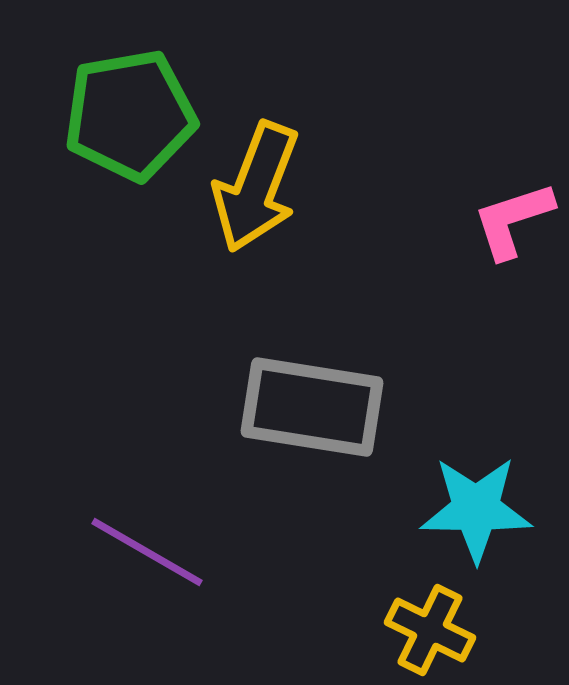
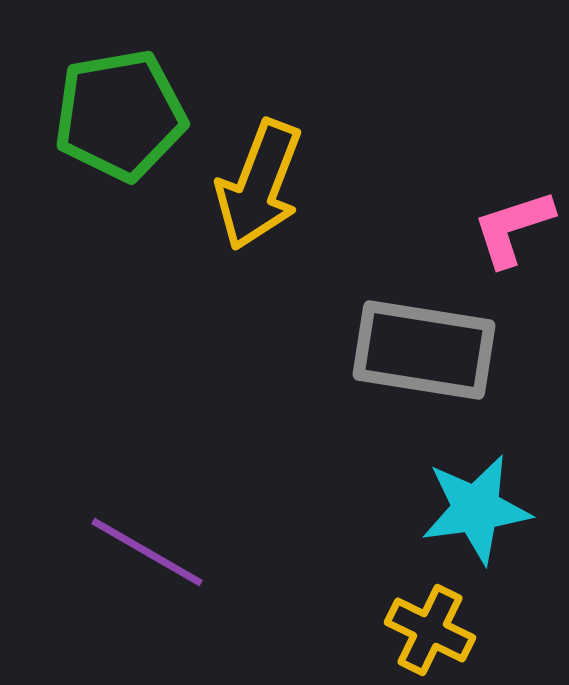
green pentagon: moved 10 px left
yellow arrow: moved 3 px right, 2 px up
pink L-shape: moved 8 px down
gray rectangle: moved 112 px right, 57 px up
cyan star: rotated 9 degrees counterclockwise
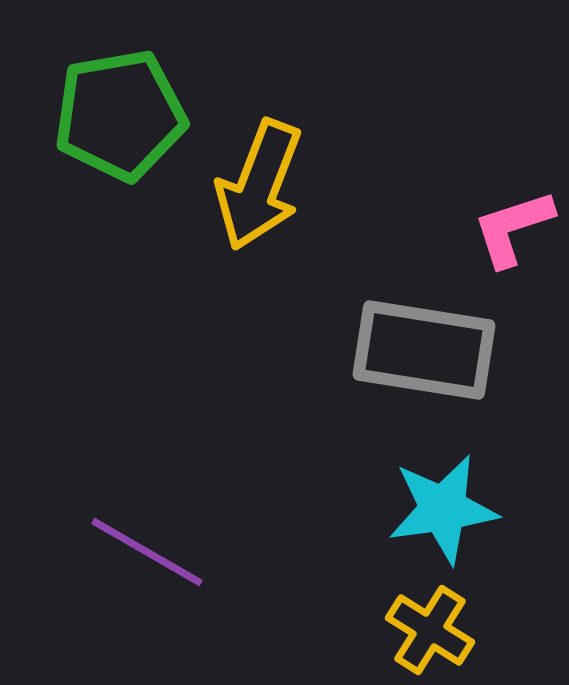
cyan star: moved 33 px left
yellow cross: rotated 6 degrees clockwise
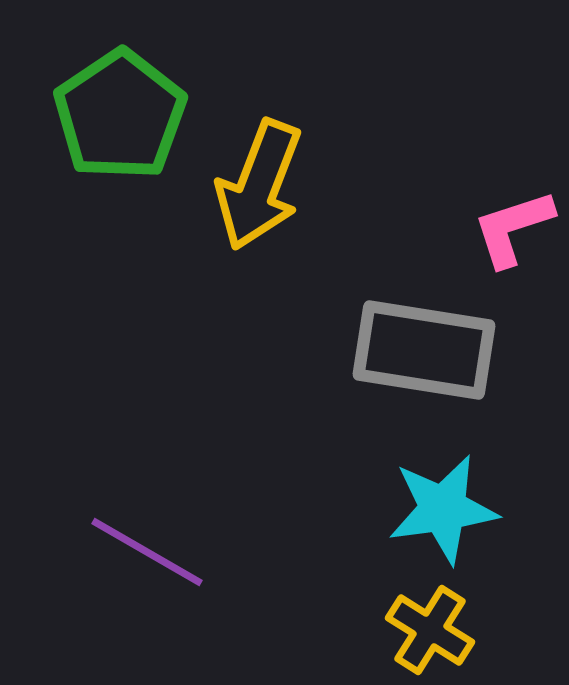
green pentagon: rotated 24 degrees counterclockwise
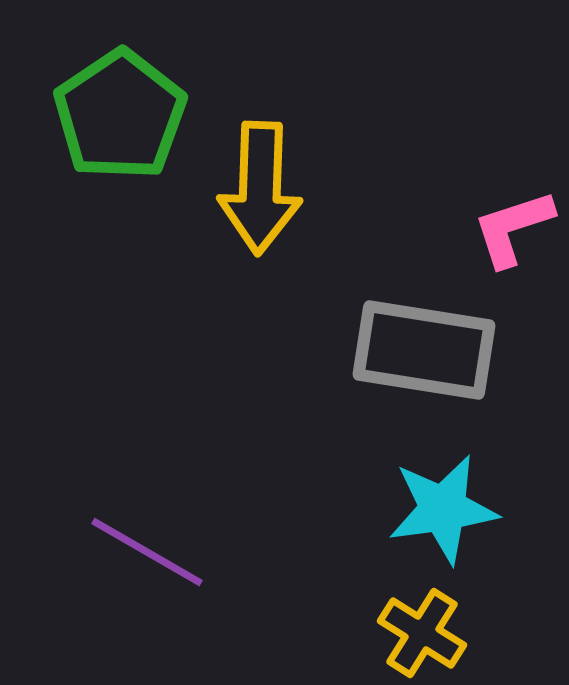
yellow arrow: moved 1 px right, 3 px down; rotated 19 degrees counterclockwise
yellow cross: moved 8 px left, 3 px down
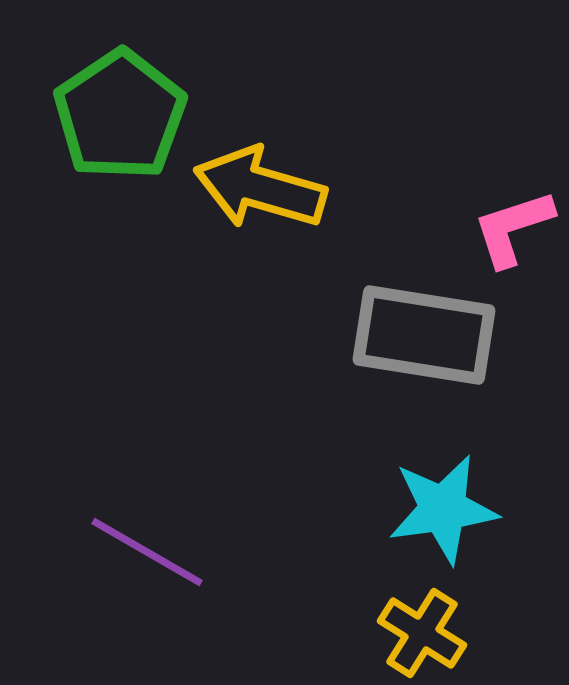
yellow arrow: rotated 104 degrees clockwise
gray rectangle: moved 15 px up
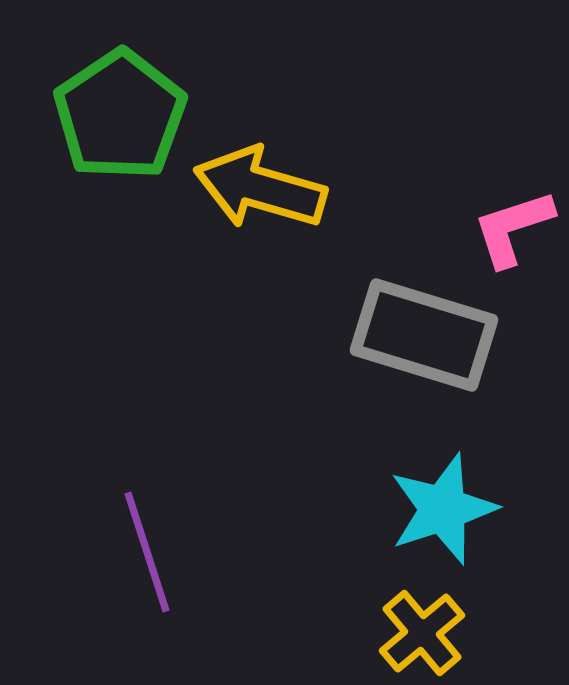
gray rectangle: rotated 8 degrees clockwise
cyan star: rotated 10 degrees counterclockwise
purple line: rotated 42 degrees clockwise
yellow cross: rotated 18 degrees clockwise
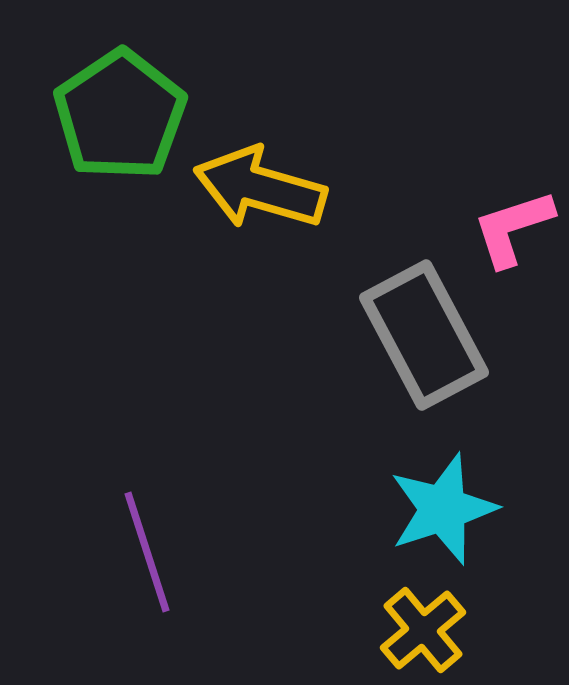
gray rectangle: rotated 45 degrees clockwise
yellow cross: moved 1 px right, 3 px up
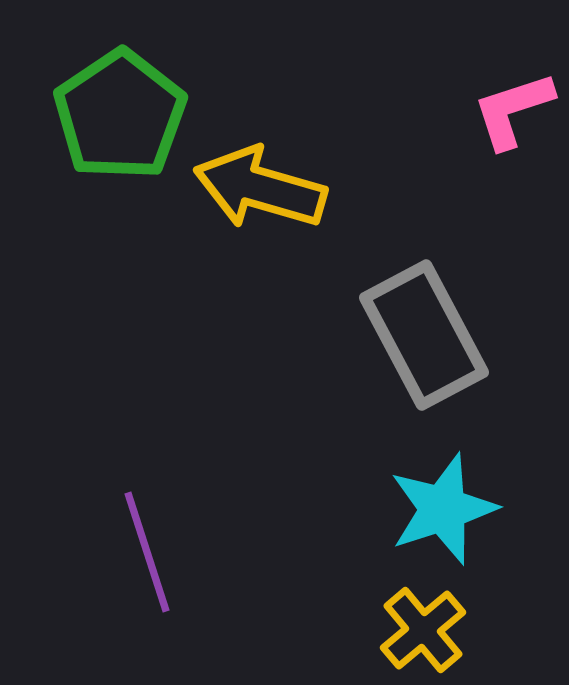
pink L-shape: moved 118 px up
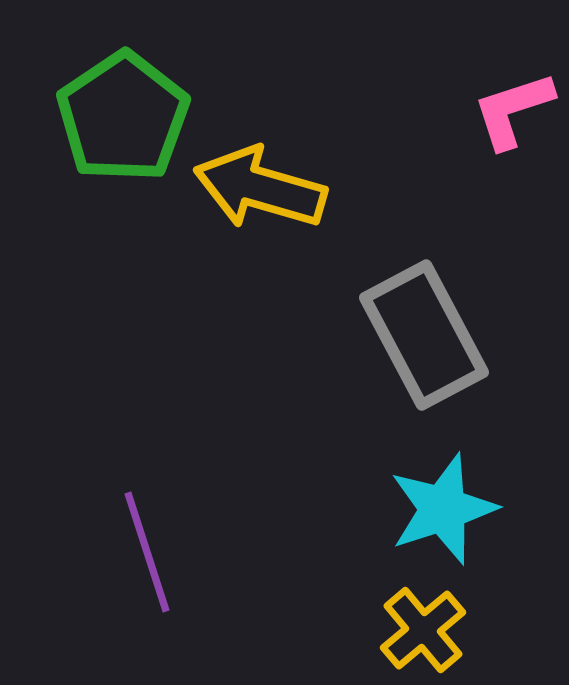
green pentagon: moved 3 px right, 2 px down
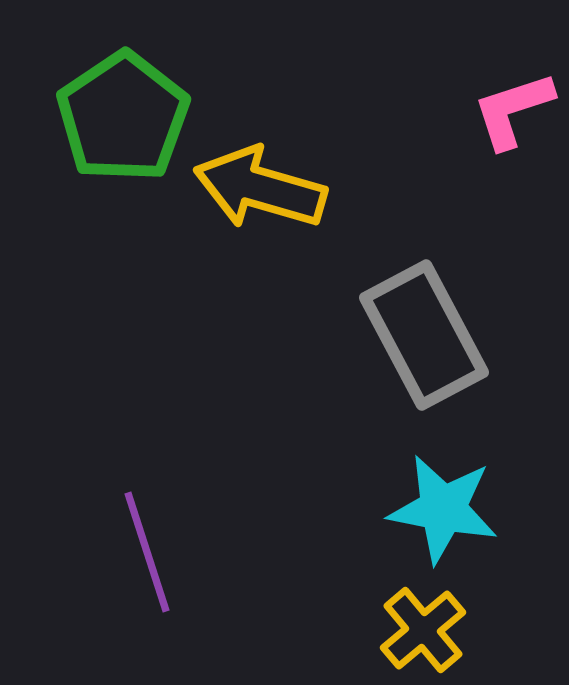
cyan star: rotated 29 degrees clockwise
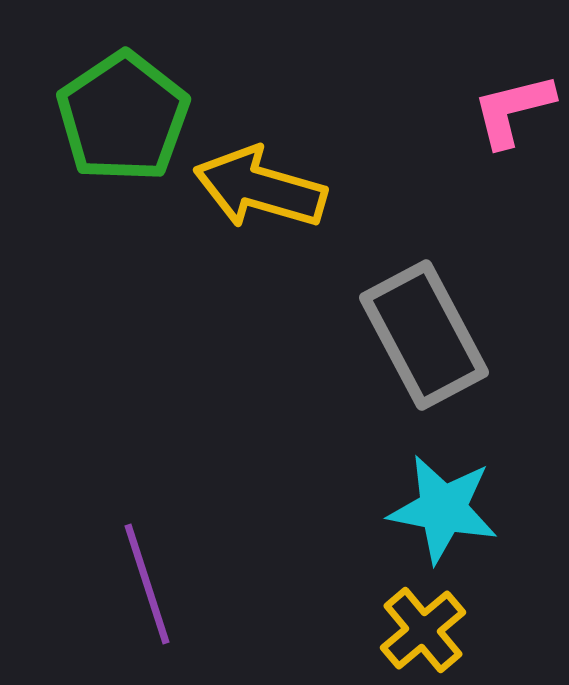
pink L-shape: rotated 4 degrees clockwise
purple line: moved 32 px down
